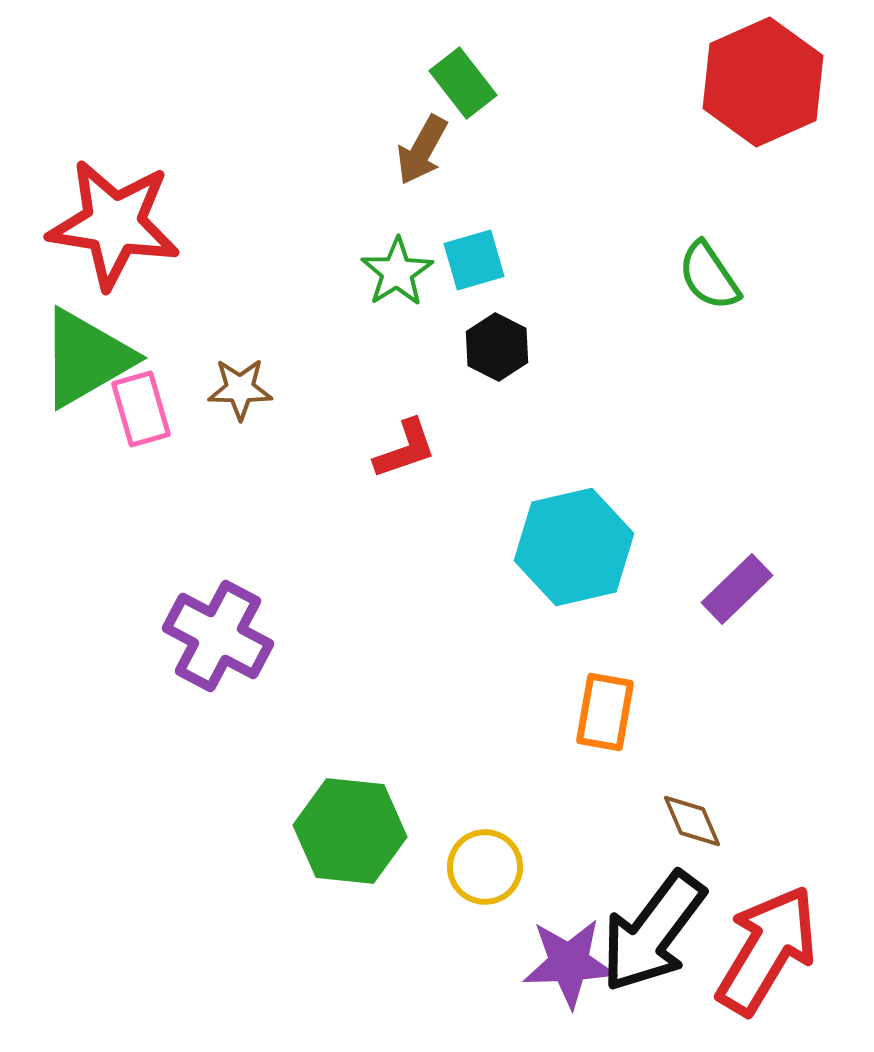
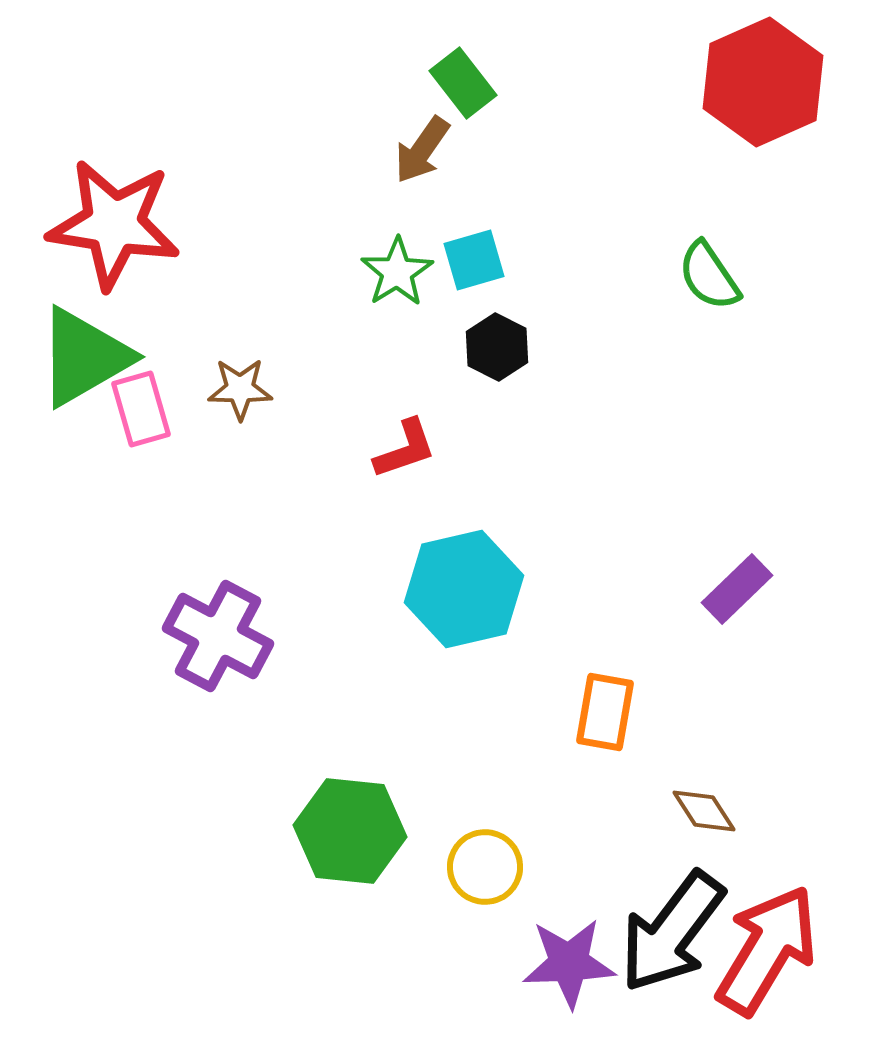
brown arrow: rotated 6 degrees clockwise
green triangle: moved 2 px left, 1 px up
cyan hexagon: moved 110 px left, 42 px down
brown diamond: moved 12 px right, 10 px up; rotated 10 degrees counterclockwise
black arrow: moved 19 px right
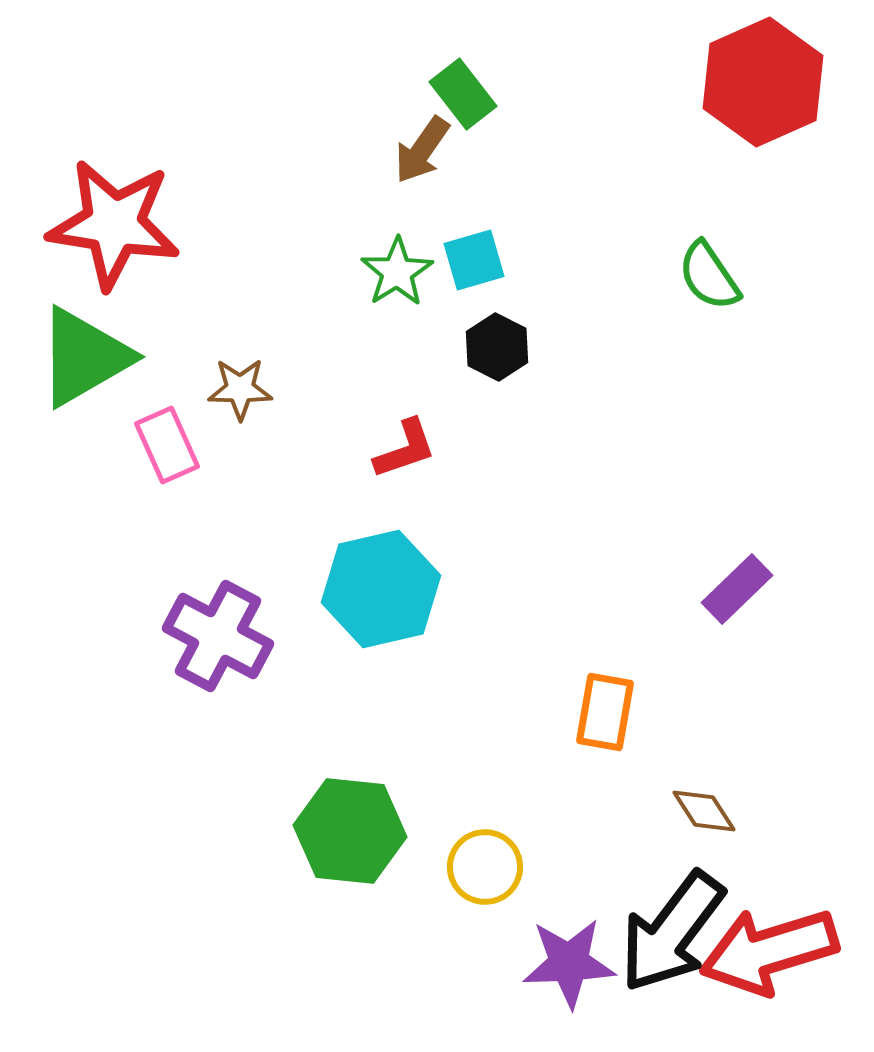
green rectangle: moved 11 px down
pink rectangle: moved 26 px right, 36 px down; rotated 8 degrees counterclockwise
cyan hexagon: moved 83 px left
red arrow: moved 2 px right, 1 px down; rotated 138 degrees counterclockwise
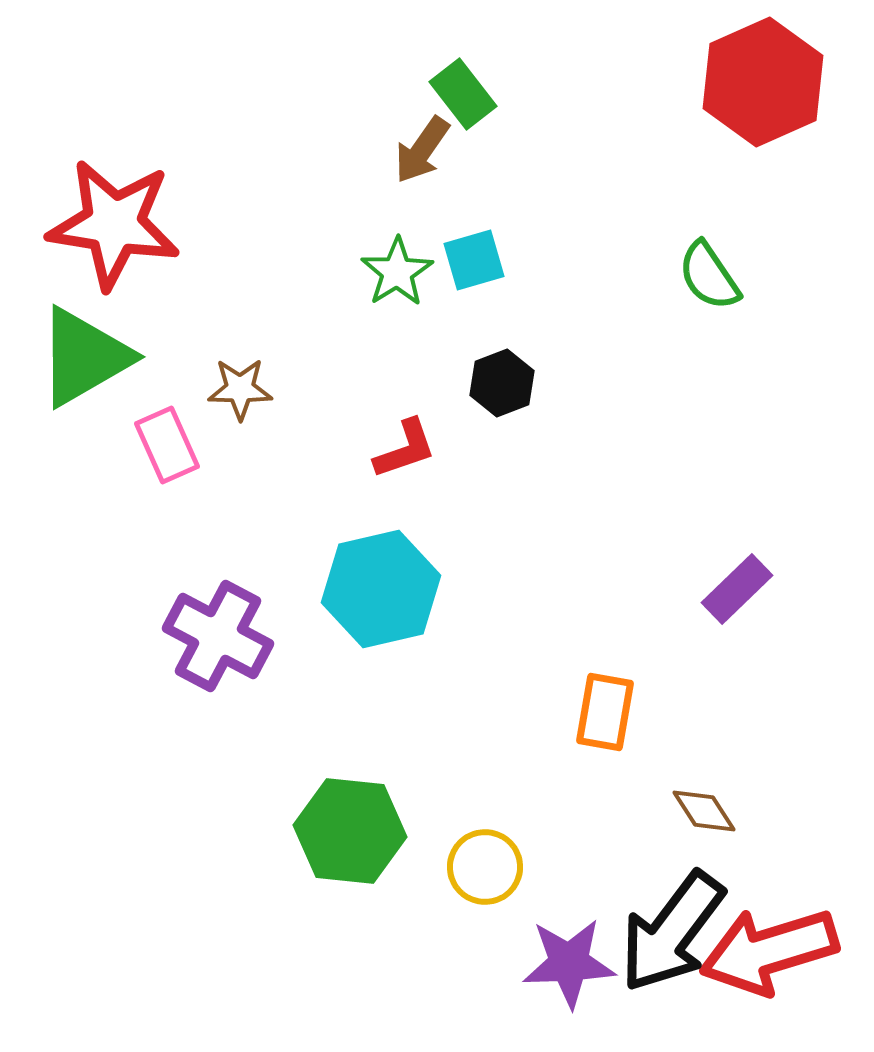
black hexagon: moved 5 px right, 36 px down; rotated 12 degrees clockwise
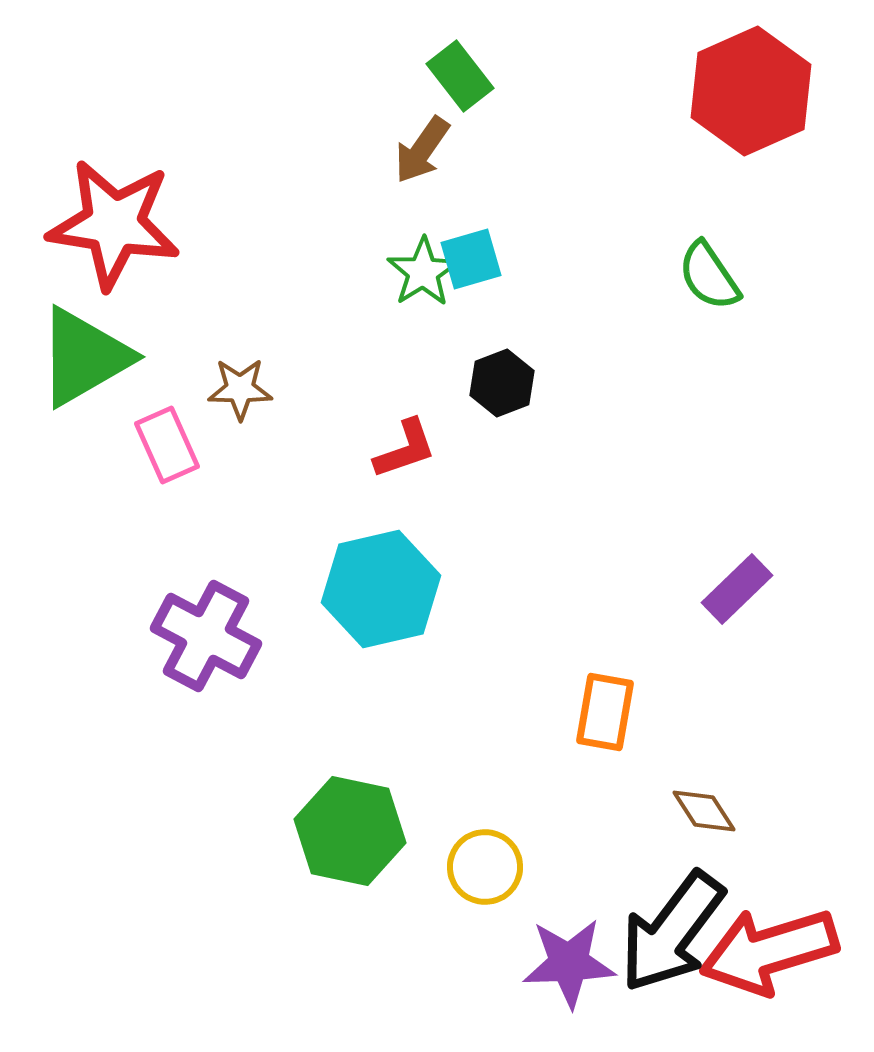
red hexagon: moved 12 px left, 9 px down
green rectangle: moved 3 px left, 18 px up
cyan square: moved 3 px left, 1 px up
green star: moved 26 px right
purple cross: moved 12 px left
green hexagon: rotated 6 degrees clockwise
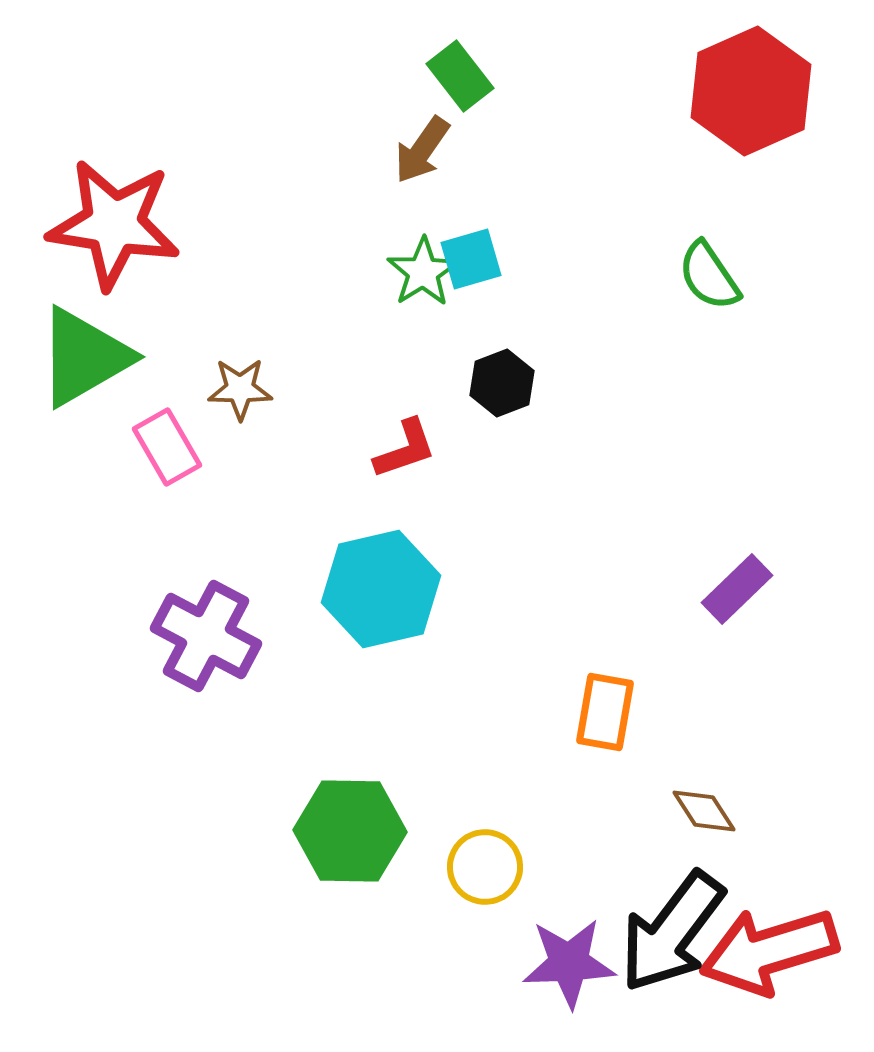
pink rectangle: moved 2 px down; rotated 6 degrees counterclockwise
green hexagon: rotated 11 degrees counterclockwise
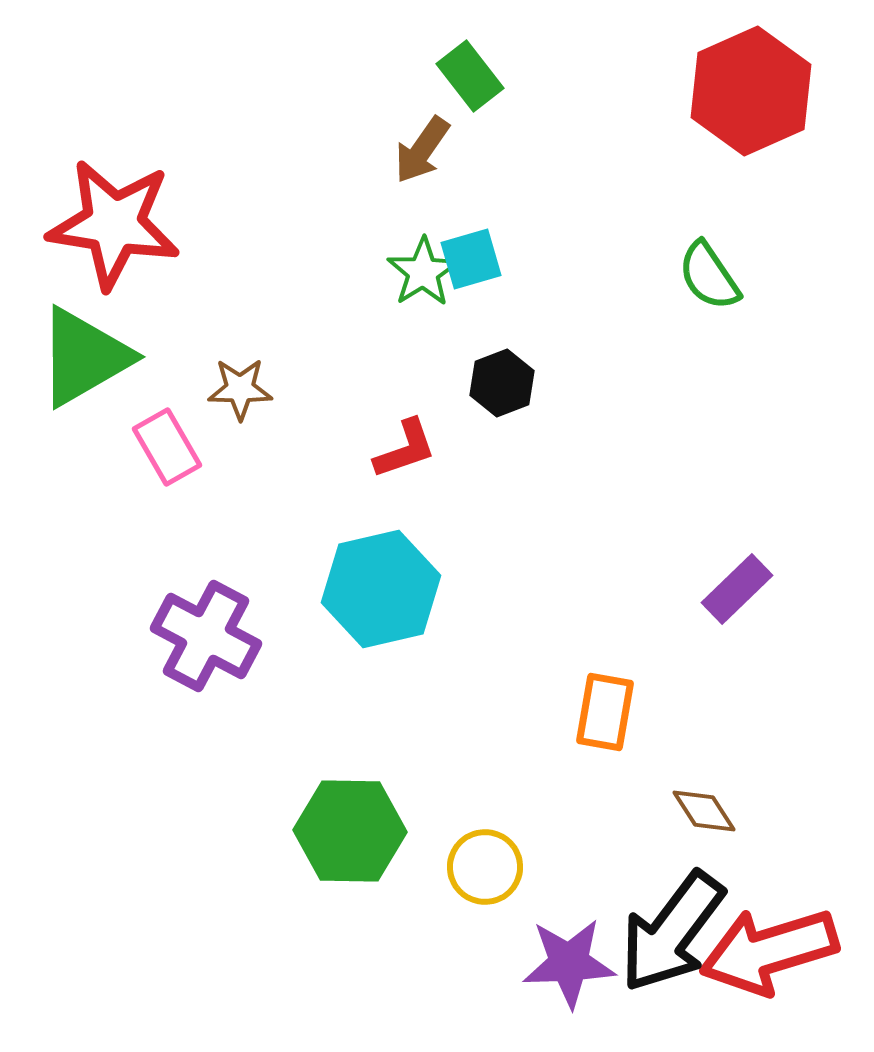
green rectangle: moved 10 px right
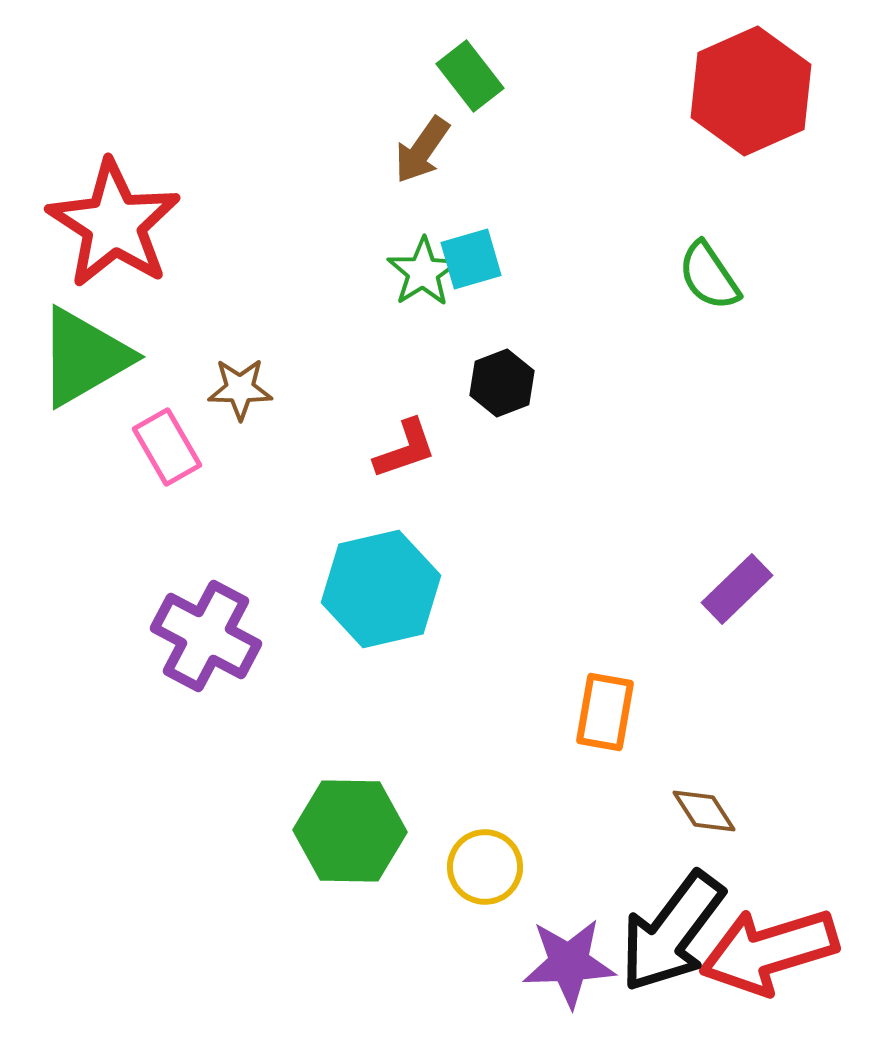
red star: rotated 24 degrees clockwise
